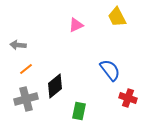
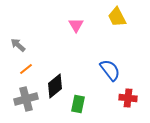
pink triangle: rotated 35 degrees counterclockwise
gray arrow: rotated 35 degrees clockwise
red cross: rotated 12 degrees counterclockwise
green rectangle: moved 1 px left, 7 px up
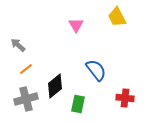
blue semicircle: moved 14 px left
red cross: moved 3 px left
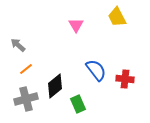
red cross: moved 19 px up
green rectangle: rotated 36 degrees counterclockwise
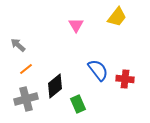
yellow trapezoid: rotated 115 degrees counterclockwise
blue semicircle: moved 2 px right
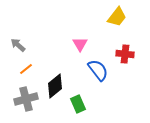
pink triangle: moved 4 px right, 19 px down
red cross: moved 25 px up
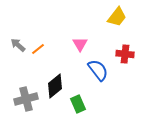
orange line: moved 12 px right, 20 px up
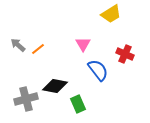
yellow trapezoid: moved 6 px left, 3 px up; rotated 20 degrees clockwise
pink triangle: moved 3 px right
red cross: rotated 18 degrees clockwise
black diamond: rotated 50 degrees clockwise
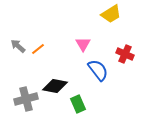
gray arrow: moved 1 px down
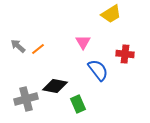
pink triangle: moved 2 px up
red cross: rotated 18 degrees counterclockwise
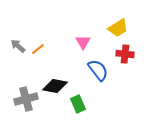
yellow trapezoid: moved 7 px right, 14 px down
